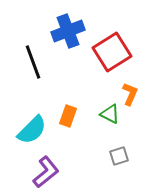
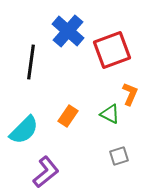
blue cross: rotated 28 degrees counterclockwise
red square: moved 2 px up; rotated 12 degrees clockwise
black line: moved 2 px left; rotated 28 degrees clockwise
orange rectangle: rotated 15 degrees clockwise
cyan semicircle: moved 8 px left
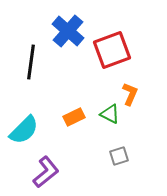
orange rectangle: moved 6 px right, 1 px down; rotated 30 degrees clockwise
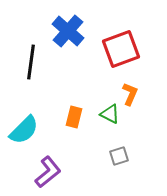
red square: moved 9 px right, 1 px up
orange rectangle: rotated 50 degrees counterclockwise
purple L-shape: moved 2 px right
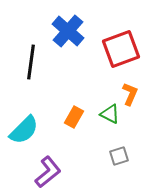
orange rectangle: rotated 15 degrees clockwise
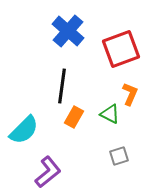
black line: moved 31 px right, 24 px down
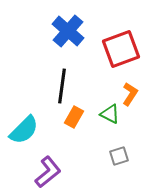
orange L-shape: rotated 10 degrees clockwise
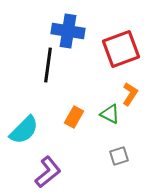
blue cross: rotated 32 degrees counterclockwise
black line: moved 14 px left, 21 px up
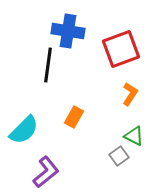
green triangle: moved 24 px right, 22 px down
gray square: rotated 18 degrees counterclockwise
purple L-shape: moved 2 px left
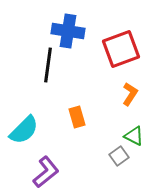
orange rectangle: moved 3 px right; rotated 45 degrees counterclockwise
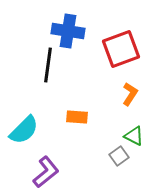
orange rectangle: rotated 70 degrees counterclockwise
